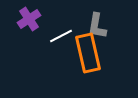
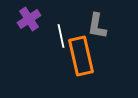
white line: rotated 75 degrees counterclockwise
orange rectangle: moved 7 px left, 3 px down
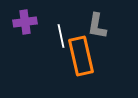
purple cross: moved 4 px left, 3 px down; rotated 25 degrees clockwise
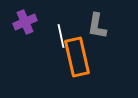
purple cross: rotated 15 degrees counterclockwise
orange rectangle: moved 4 px left, 1 px down
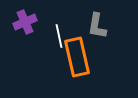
white line: moved 2 px left
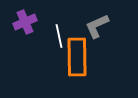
gray L-shape: rotated 56 degrees clockwise
orange rectangle: rotated 12 degrees clockwise
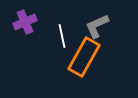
white line: moved 3 px right
orange rectangle: moved 7 px right; rotated 30 degrees clockwise
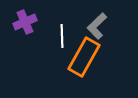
gray L-shape: rotated 20 degrees counterclockwise
white line: rotated 10 degrees clockwise
